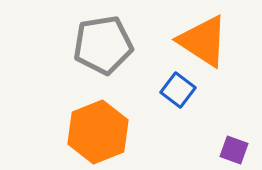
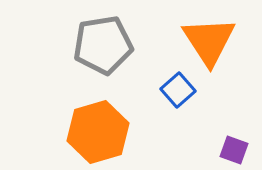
orange triangle: moved 6 px right; rotated 24 degrees clockwise
blue square: rotated 12 degrees clockwise
orange hexagon: rotated 6 degrees clockwise
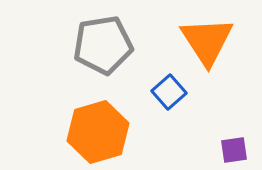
orange triangle: moved 2 px left
blue square: moved 9 px left, 2 px down
purple square: rotated 28 degrees counterclockwise
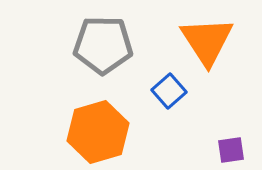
gray pentagon: rotated 10 degrees clockwise
blue square: moved 1 px up
purple square: moved 3 px left
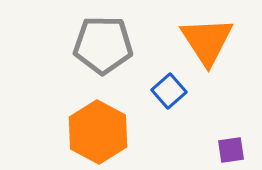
orange hexagon: rotated 16 degrees counterclockwise
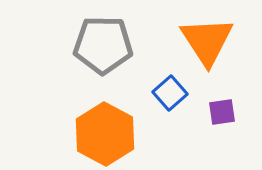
blue square: moved 1 px right, 2 px down
orange hexagon: moved 7 px right, 2 px down
purple square: moved 9 px left, 38 px up
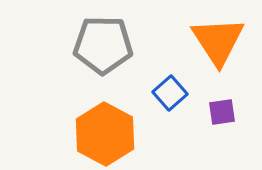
orange triangle: moved 11 px right
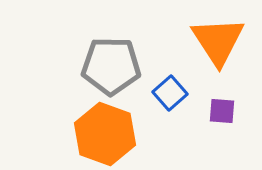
gray pentagon: moved 8 px right, 21 px down
purple square: moved 1 px up; rotated 12 degrees clockwise
orange hexagon: rotated 8 degrees counterclockwise
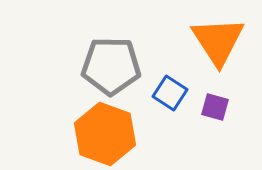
blue square: rotated 16 degrees counterclockwise
purple square: moved 7 px left, 4 px up; rotated 12 degrees clockwise
